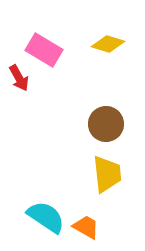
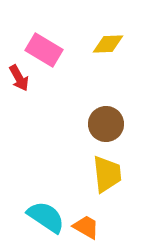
yellow diamond: rotated 20 degrees counterclockwise
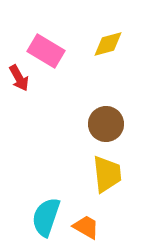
yellow diamond: rotated 12 degrees counterclockwise
pink rectangle: moved 2 px right, 1 px down
cyan semicircle: rotated 105 degrees counterclockwise
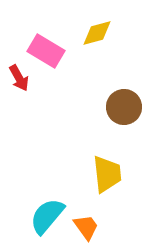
yellow diamond: moved 11 px left, 11 px up
brown circle: moved 18 px right, 17 px up
cyan semicircle: moved 1 px right, 1 px up; rotated 21 degrees clockwise
orange trapezoid: rotated 24 degrees clockwise
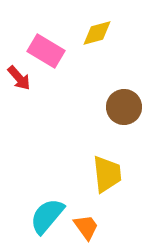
red arrow: rotated 12 degrees counterclockwise
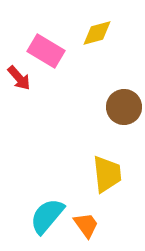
orange trapezoid: moved 2 px up
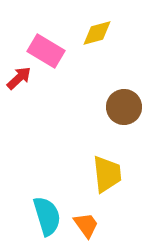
red arrow: rotated 92 degrees counterclockwise
cyan semicircle: rotated 123 degrees clockwise
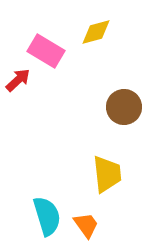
yellow diamond: moved 1 px left, 1 px up
red arrow: moved 1 px left, 2 px down
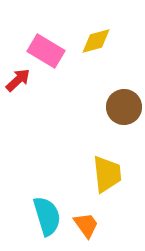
yellow diamond: moved 9 px down
